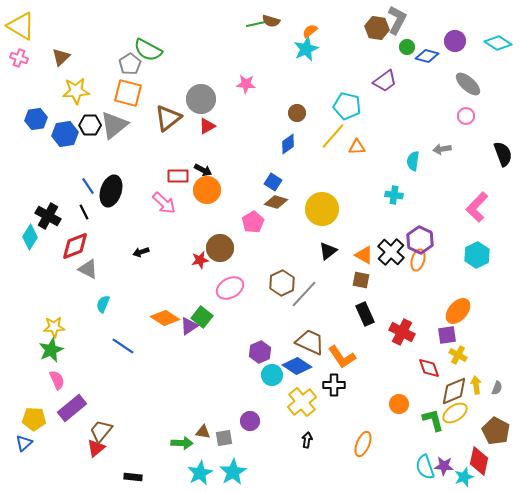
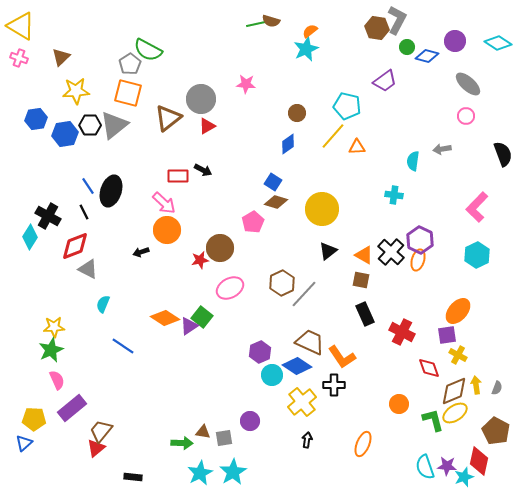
orange circle at (207, 190): moved 40 px left, 40 px down
purple star at (444, 466): moved 3 px right
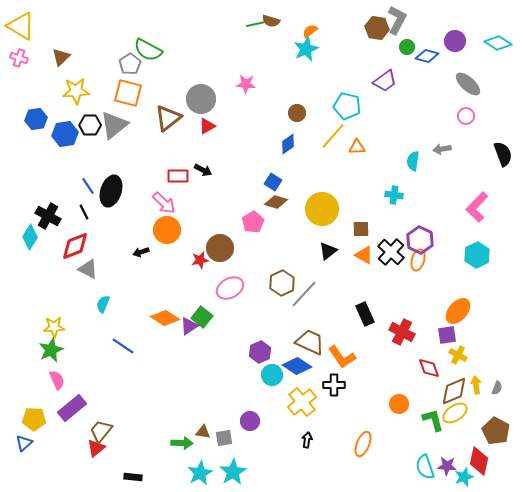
brown square at (361, 280): moved 51 px up; rotated 12 degrees counterclockwise
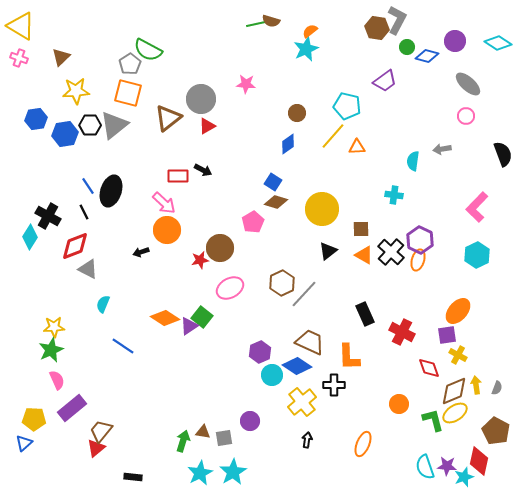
orange L-shape at (342, 357): moved 7 px right; rotated 32 degrees clockwise
green arrow at (182, 443): moved 1 px right, 2 px up; rotated 75 degrees counterclockwise
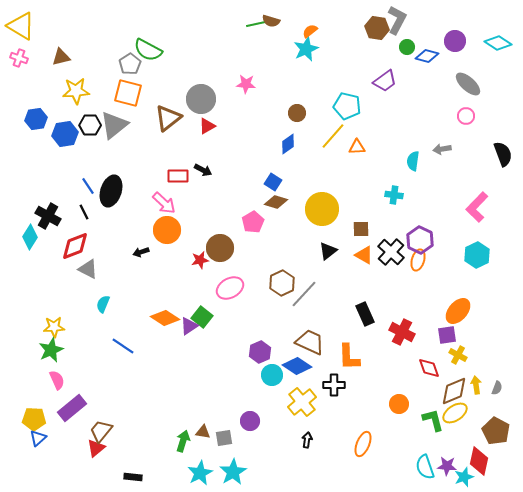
brown triangle at (61, 57): rotated 30 degrees clockwise
blue triangle at (24, 443): moved 14 px right, 5 px up
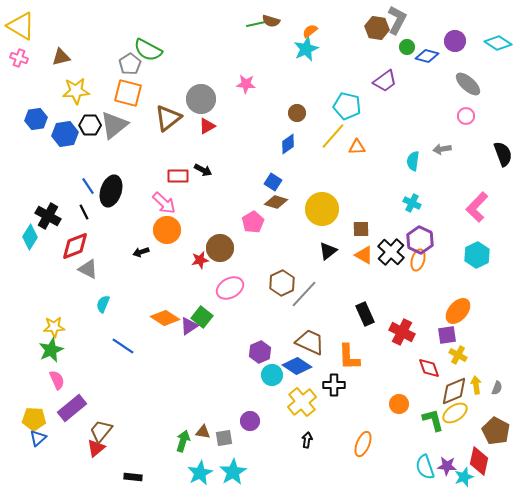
cyan cross at (394, 195): moved 18 px right, 8 px down; rotated 18 degrees clockwise
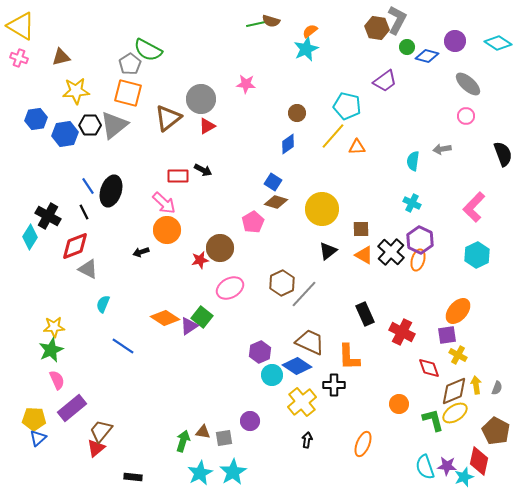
pink L-shape at (477, 207): moved 3 px left
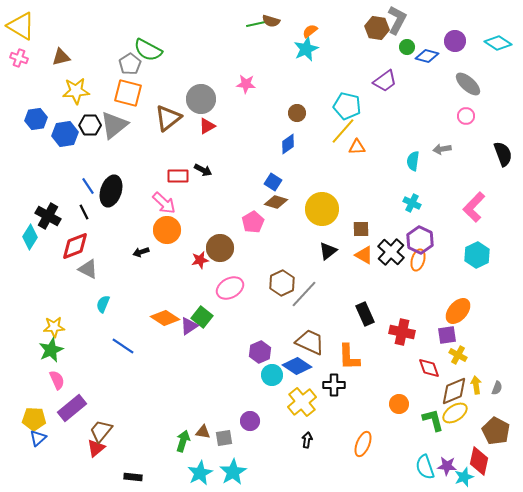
yellow line at (333, 136): moved 10 px right, 5 px up
red cross at (402, 332): rotated 15 degrees counterclockwise
